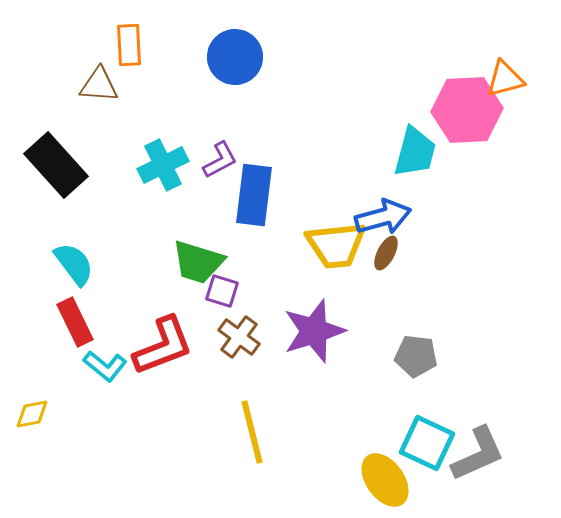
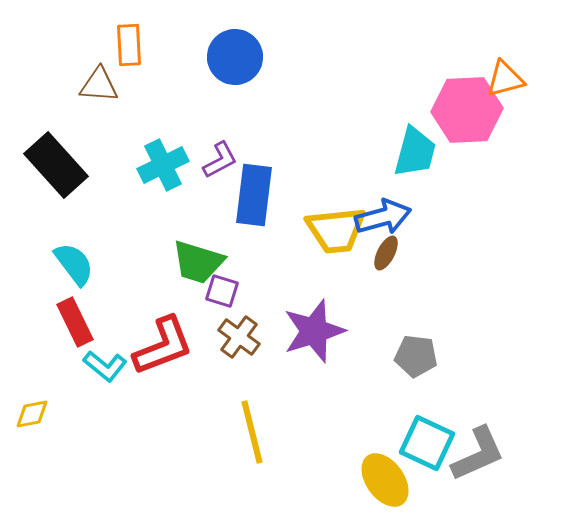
yellow trapezoid: moved 15 px up
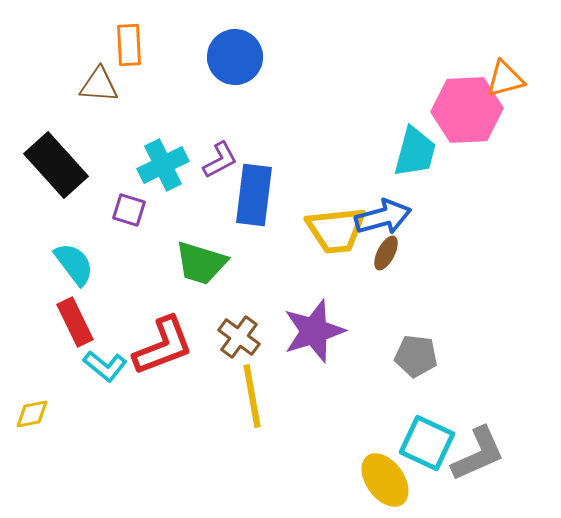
green trapezoid: moved 3 px right, 1 px down
purple square: moved 93 px left, 81 px up
yellow line: moved 36 px up; rotated 4 degrees clockwise
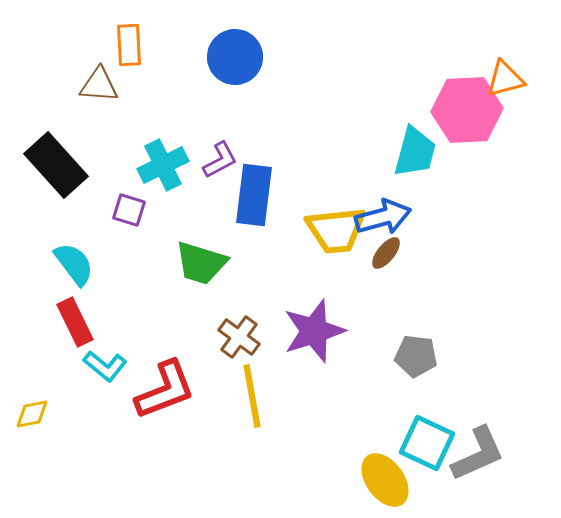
brown ellipse: rotated 12 degrees clockwise
red L-shape: moved 2 px right, 44 px down
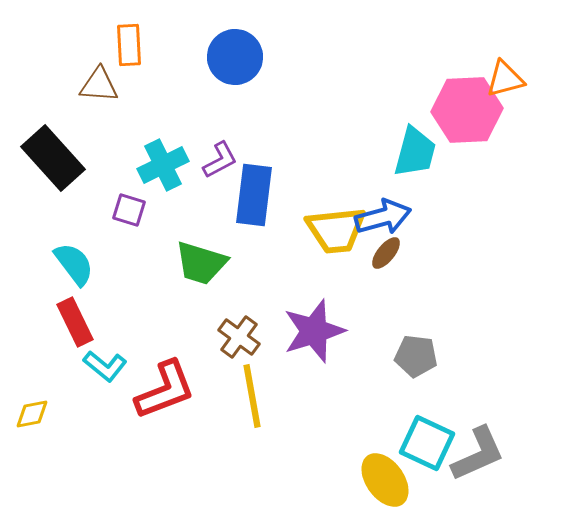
black rectangle: moved 3 px left, 7 px up
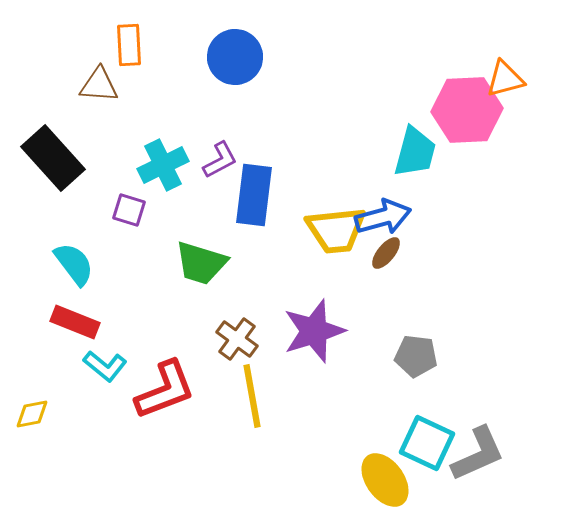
red rectangle: rotated 42 degrees counterclockwise
brown cross: moved 2 px left, 2 px down
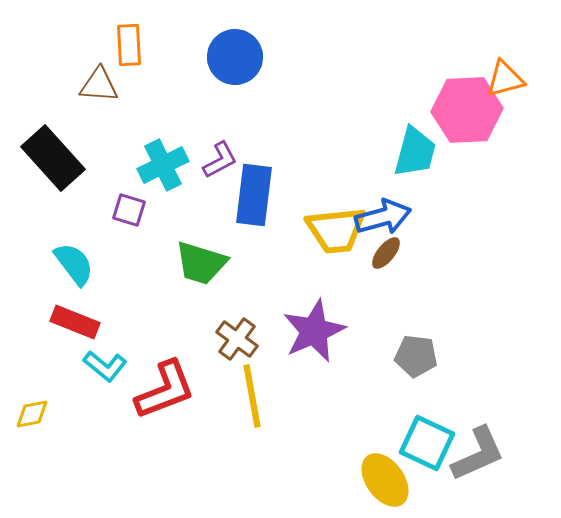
purple star: rotated 6 degrees counterclockwise
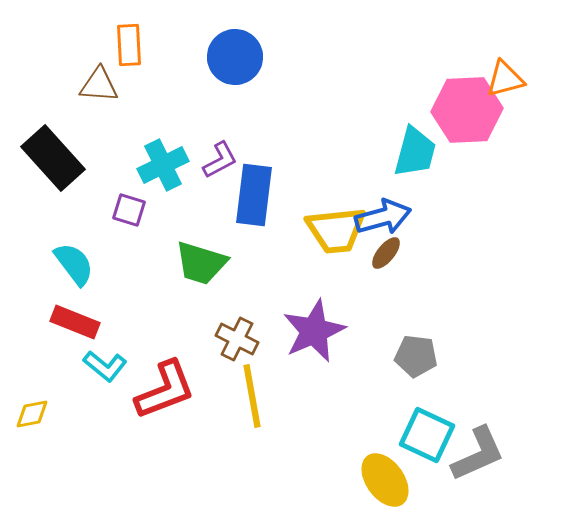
brown cross: rotated 9 degrees counterclockwise
cyan square: moved 8 px up
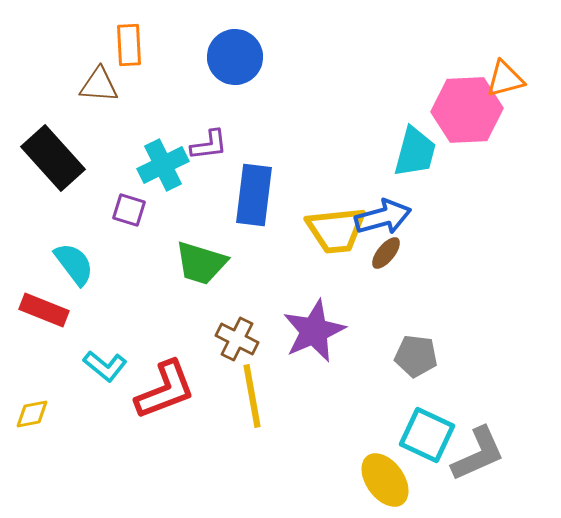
purple L-shape: moved 11 px left, 15 px up; rotated 21 degrees clockwise
red rectangle: moved 31 px left, 12 px up
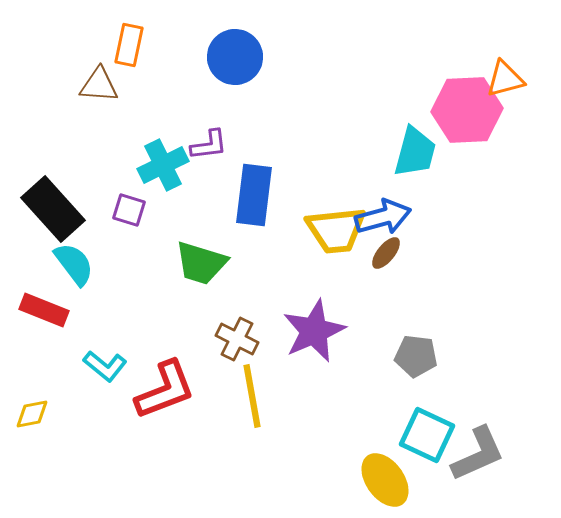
orange rectangle: rotated 15 degrees clockwise
black rectangle: moved 51 px down
